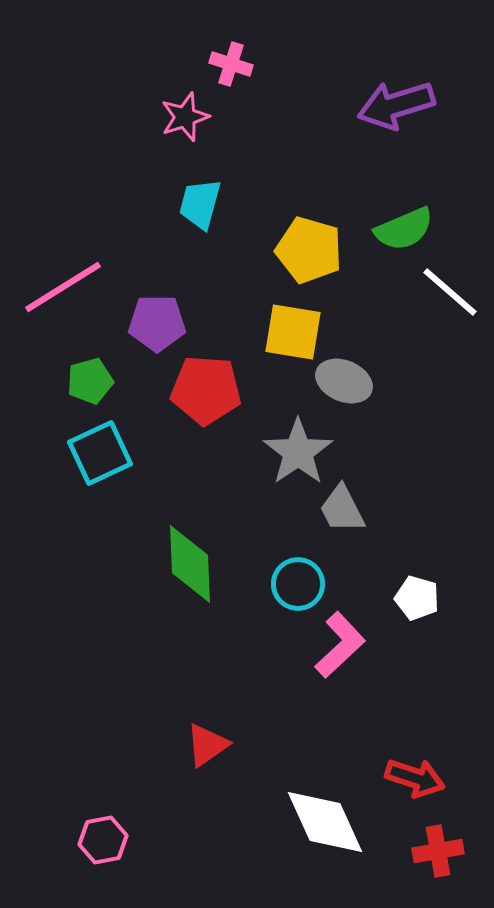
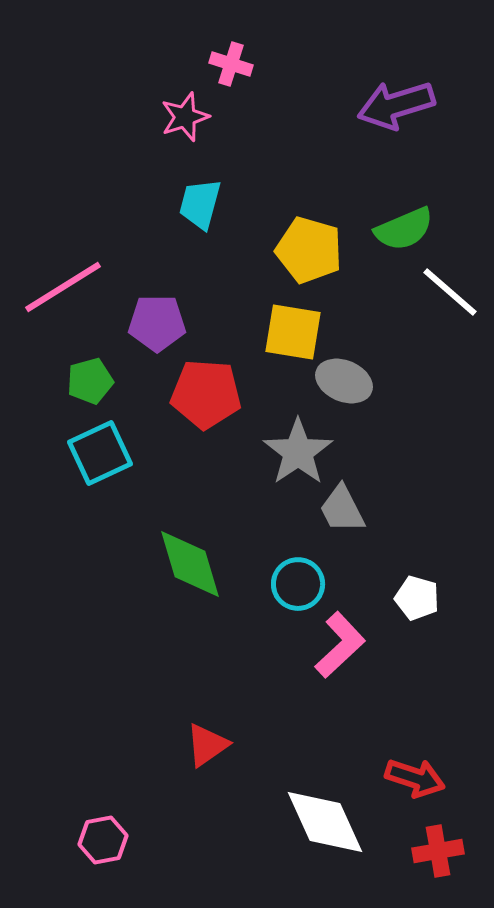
red pentagon: moved 4 px down
green diamond: rotated 14 degrees counterclockwise
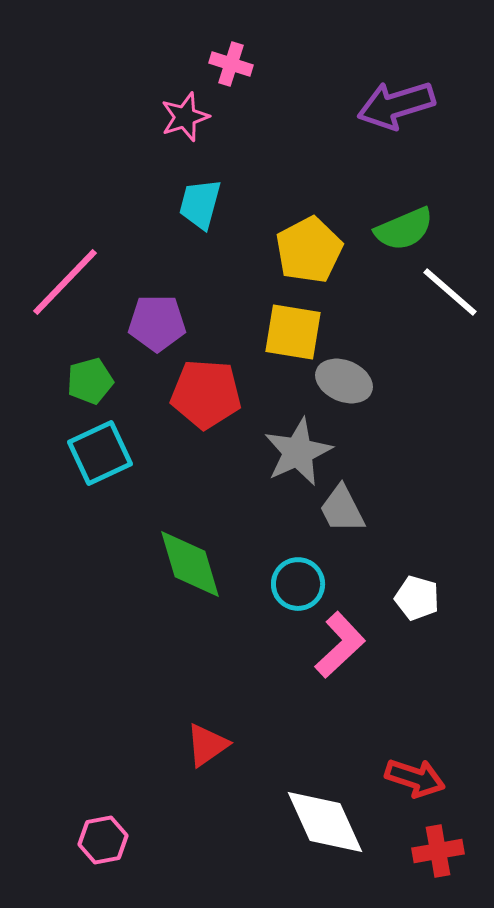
yellow pentagon: rotated 28 degrees clockwise
pink line: moved 2 px right, 5 px up; rotated 14 degrees counterclockwise
gray star: rotated 10 degrees clockwise
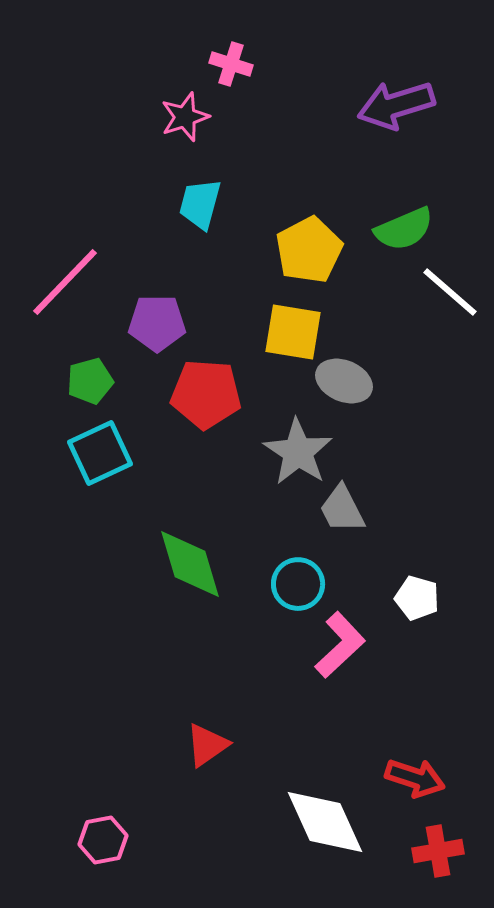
gray star: rotated 14 degrees counterclockwise
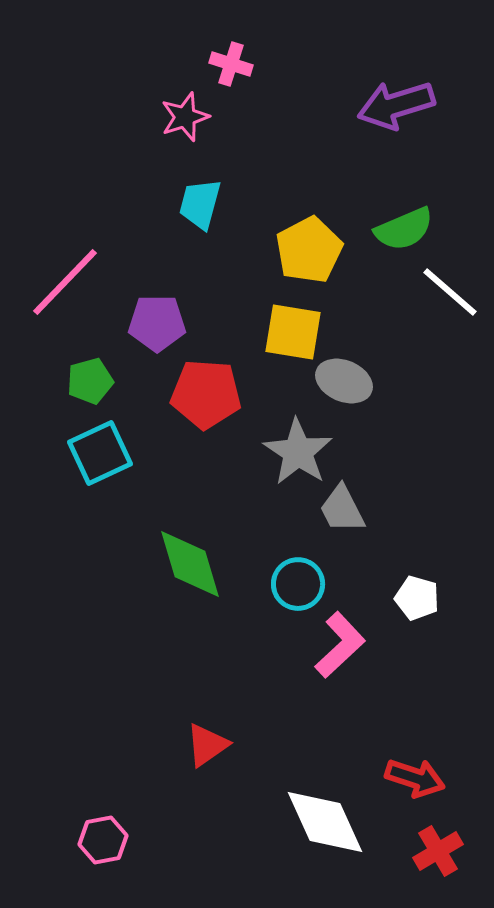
red cross: rotated 21 degrees counterclockwise
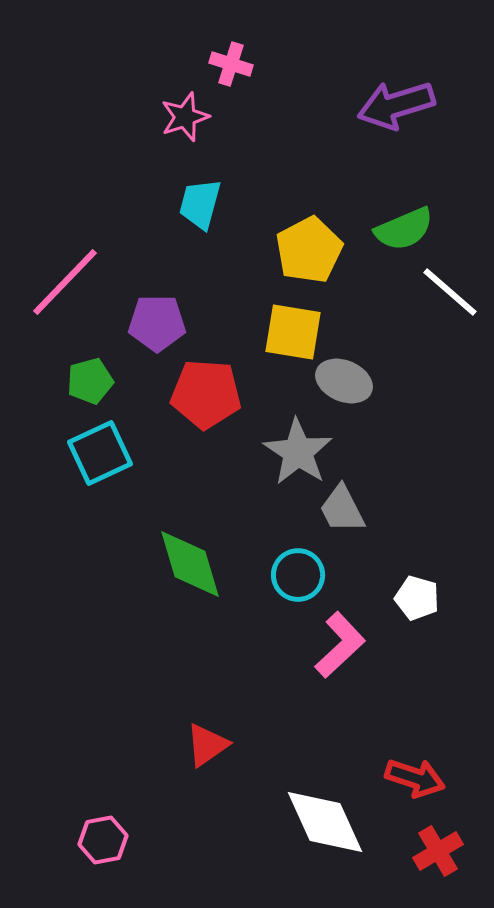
cyan circle: moved 9 px up
